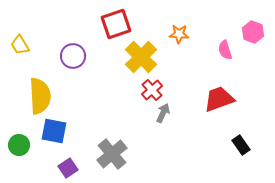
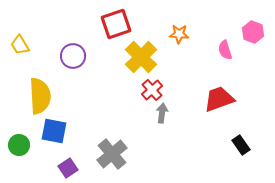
gray arrow: moved 1 px left; rotated 18 degrees counterclockwise
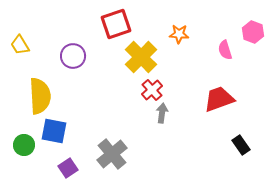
green circle: moved 5 px right
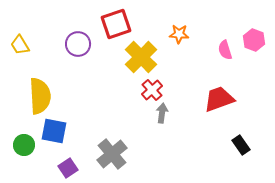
pink hexagon: moved 1 px right, 8 px down
purple circle: moved 5 px right, 12 px up
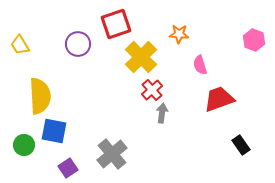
pink semicircle: moved 25 px left, 15 px down
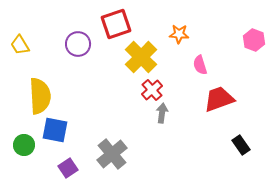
blue square: moved 1 px right, 1 px up
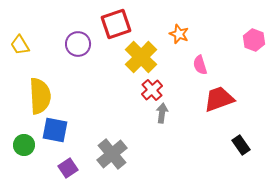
orange star: rotated 18 degrees clockwise
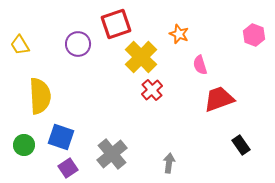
pink hexagon: moved 5 px up
gray arrow: moved 7 px right, 50 px down
blue square: moved 6 px right, 7 px down; rotated 8 degrees clockwise
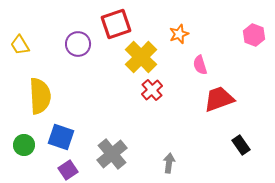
orange star: rotated 30 degrees clockwise
purple square: moved 2 px down
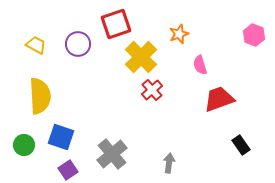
yellow trapezoid: moved 16 px right; rotated 150 degrees clockwise
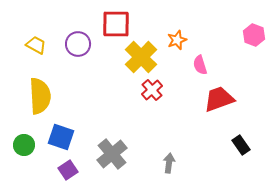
red square: rotated 20 degrees clockwise
orange star: moved 2 px left, 6 px down
